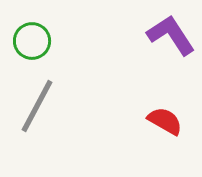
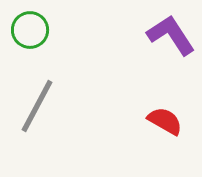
green circle: moved 2 px left, 11 px up
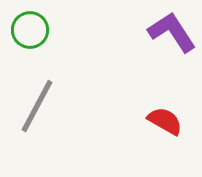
purple L-shape: moved 1 px right, 3 px up
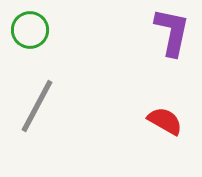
purple L-shape: rotated 45 degrees clockwise
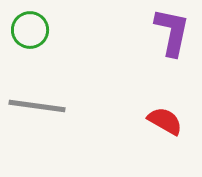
gray line: rotated 70 degrees clockwise
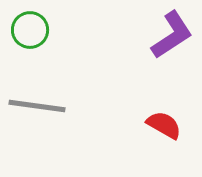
purple L-shape: moved 3 px down; rotated 45 degrees clockwise
red semicircle: moved 1 px left, 4 px down
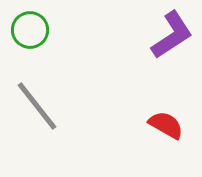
gray line: rotated 44 degrees clockwise
red semicircle: moved 2 px right
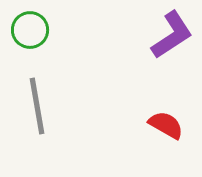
gray line: rotated 28 degrees clockwise
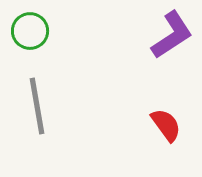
green circle: moved 1 px down
red semicircle: rotated 24 degrees clockwise
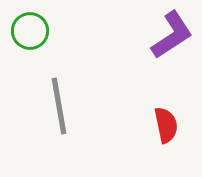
gray line: moved 22 px right
red semicircle: rotated 24 degrees clockwise
